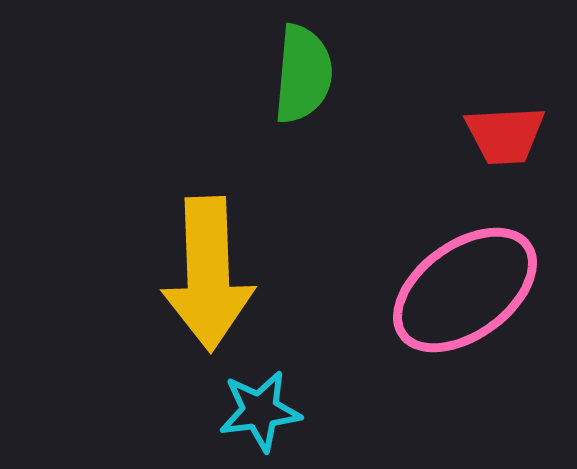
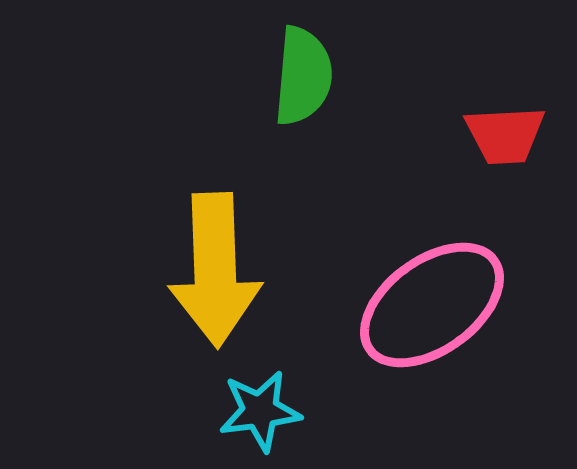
green semicircle: moved 2 px down
yellow arrow: moved 7 px right, 4 px up
pink ellipse: moved 33 px left, 15 px down
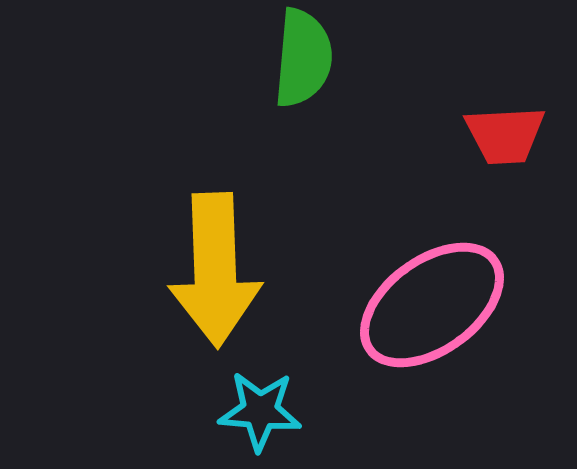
green semicircle: moved 18 px up
cyan star: rotated 12 degrees clockwise
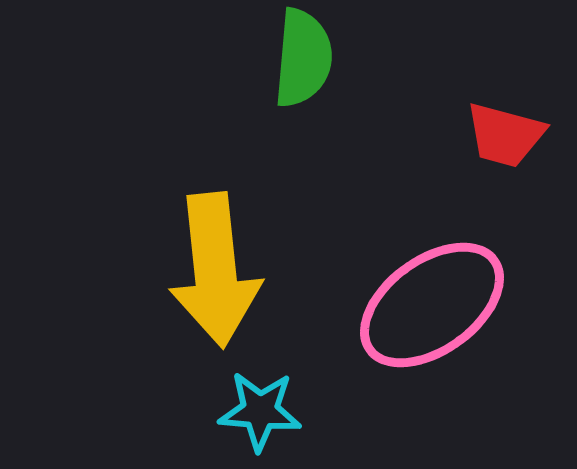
red trapezoid: rotated 18 degrees clockwise
yellow arrow: rotated 4 degrees counterclockwise
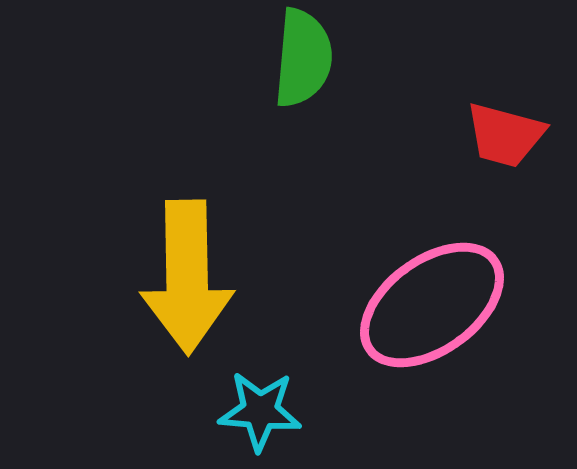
yellow arrow: moved 28 px left, 7 px down; rotated 5 degrees clockwise
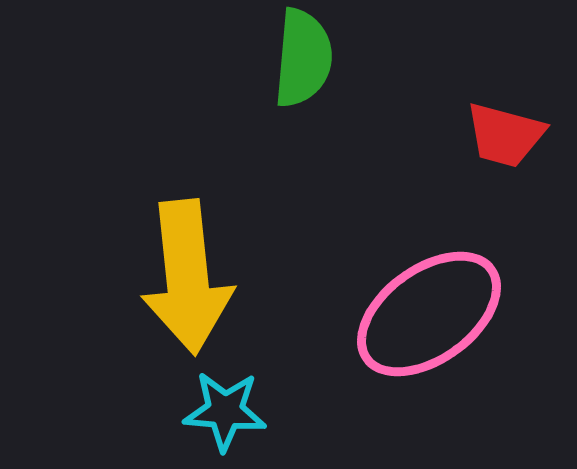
yellow arrow: rotated 5 degrees counterclockwise
pink ellipse: moved 3 px left, 9 px down
cyan star: moved 35 px left
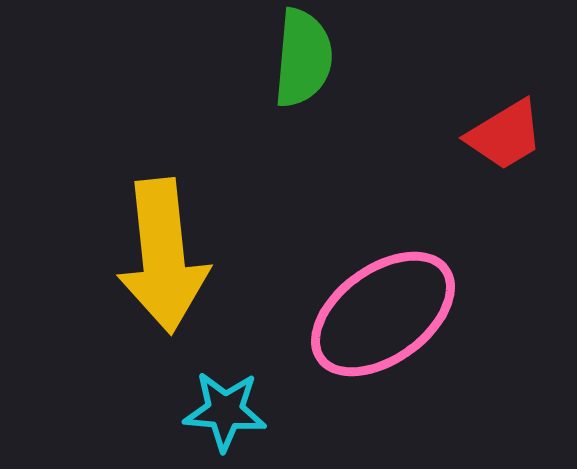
red trapezoid: rotated 46 degrees counterclockwise
yellow arrow: moved 24 px left, 21 px up
pink ellipse: moved 46 px left
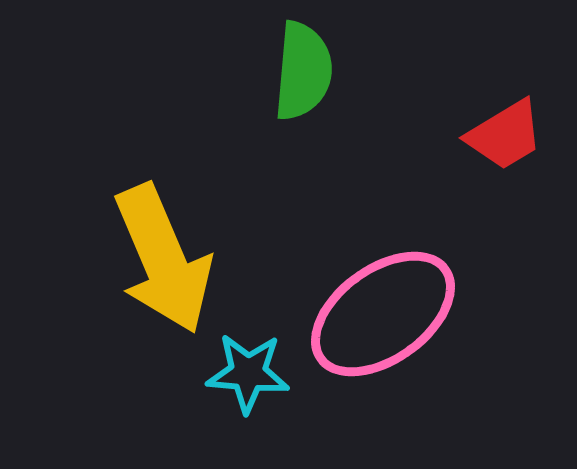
green semicircle: moved 13 px down
yellow arrow: moved 3 px down; rotated 17 degrees counterclockwise
cyan star: moved 23 px right, 38 px up
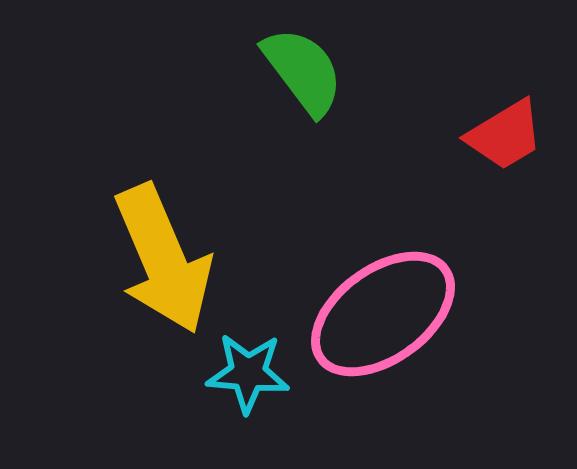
green semicircle: rotated 42 degrees counterclockwise
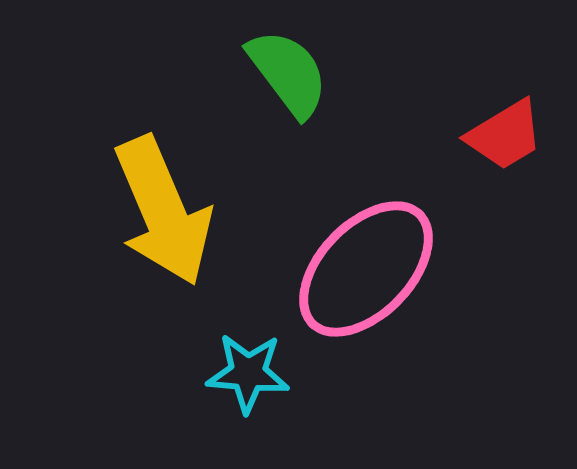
green semicircle: moved 15 px left, 2 px down
yellow arrow: moved 48 px up
pink ellipse: moved 17 px left, 45 px up; rotated 10 degrees counterclockwise
